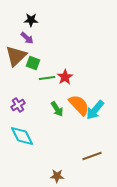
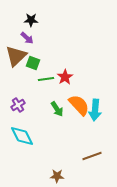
green line: moved 1 px left, 1 px down
cyan arrow: rotated 35 degrees counterclockwise
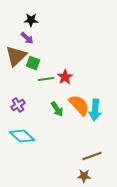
cyan diamond: rotated 20 degrees counterclockwise
brown star: moved 27 px right
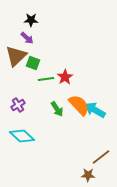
cyan arrow: rotated 115 degrees clockwise
brown line: moved 9 px right, 1 px down; rotated 18 degrees counterclockwise
brown star: moved 4 px right, 1 px up
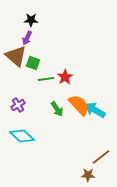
purple arrow: rotated 72 degrees clockwise
brown triangle: rotated 35 degrees counterclockwise
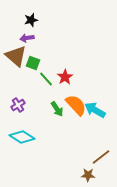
black star: rotated 16 degrees counterclockwise
purple arrow: rotated 56 degrees clockwise
green line: rotated 56 degrees clockwise
orange semicircle: moved 3 px left
cyan diamond: moved 1 px down; rotated 10 degrees counterclockwise
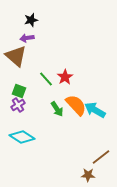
green square: moved 14 px left, 28 px down
